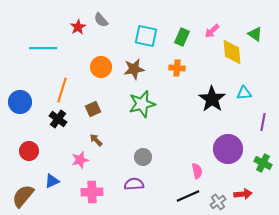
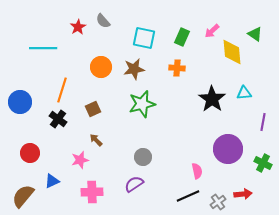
gray semicircle: moved 2 px right, 1 px down
cyan square: moved 2 px left, 2 px down
red circle: moved 1 px right, 2 px down
purple semicircle: rotated 30 degrees counterclockwise
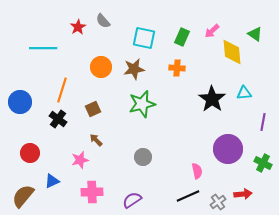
purple semicircle: moved 2 px left, 16 px down
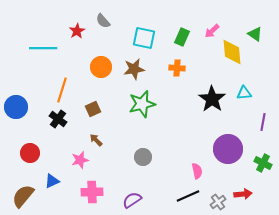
red star: moved 1 px left, 4 px down
blue circle: moved 4 px left, 5 px down
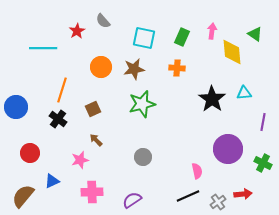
pink arrow: rotated 140 degrees clockwise
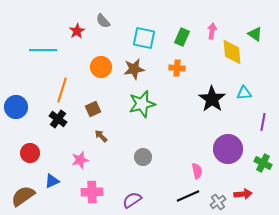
cyan line: moved 2 px down
brown arrow: moved 5 px right, 4 px up
brown semicircle: rotated 15 degrees clockwise
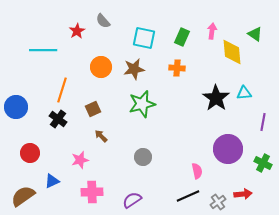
black star: moved 4 px right, 1 px up
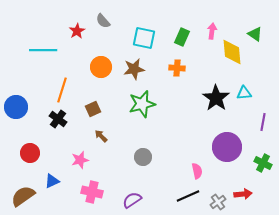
purple circle: moved 1 px left, 2 px up
pink cross: rotated 15 degrees clockwise
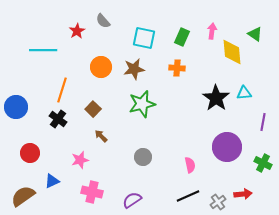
brown square: rotated 21 degrees counterclockwise
pink semicircle: moved 7 px left, 6 px up
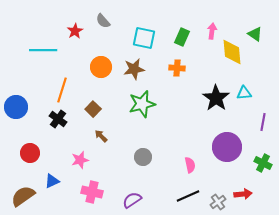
red star: moved 2 px left
